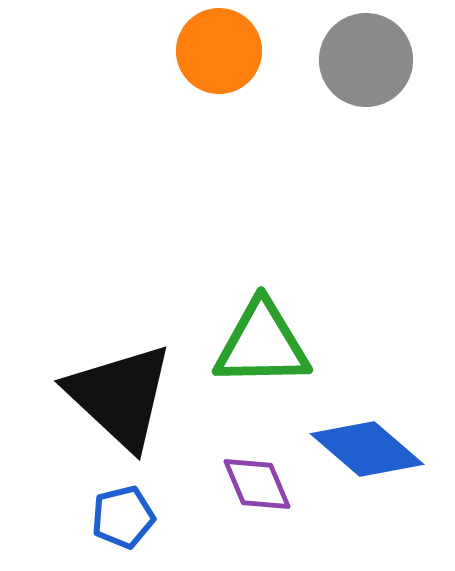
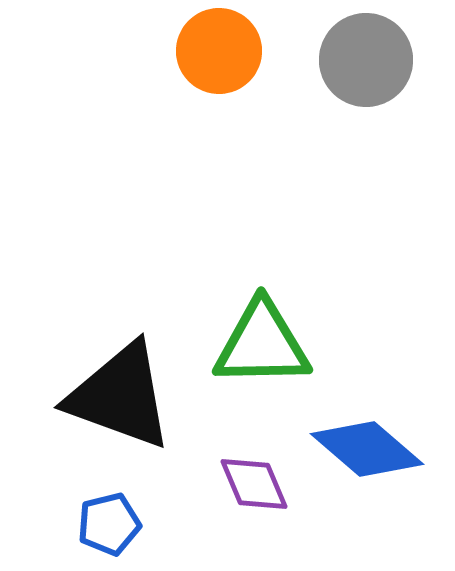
black triangle: rotated 23 degrees counterclockwise
purple diamond: moved 3 px left
blue pentagon: moved 14 px left, 7 px down
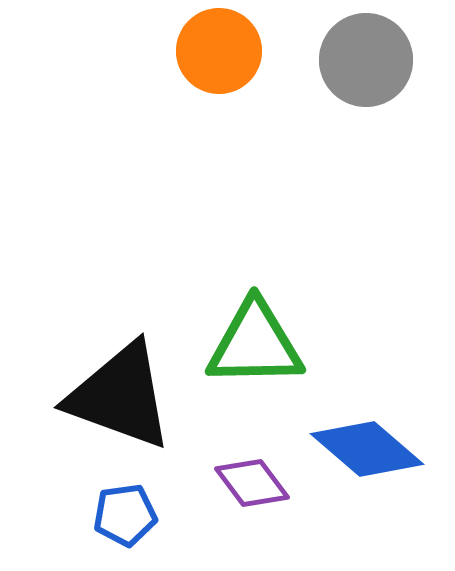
green triangle: moved 7 px left
purple diamond: moved 2 px left, 1 px up; rotated 14 degrees counterclockwise
blue pentagon: moved 16 px right, 9 px up; rotated 6 degrees clockwise
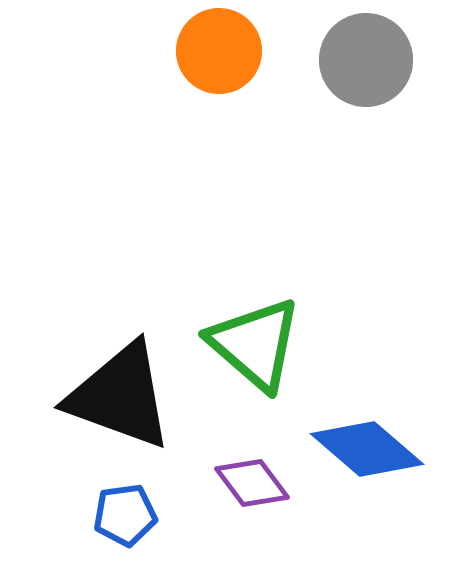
green triangle: rotated 42 degrees clockwise
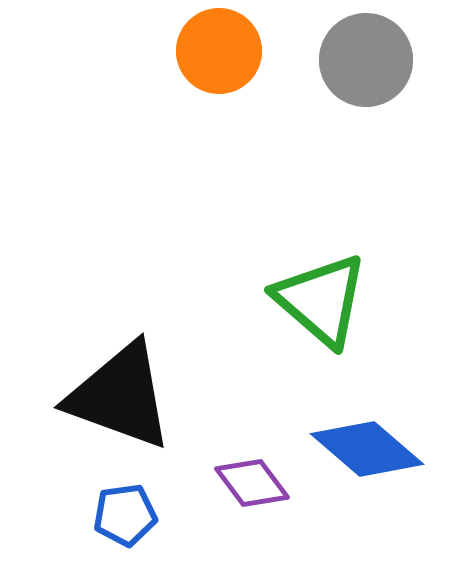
green triangle: moved 66 px right, 44 px up
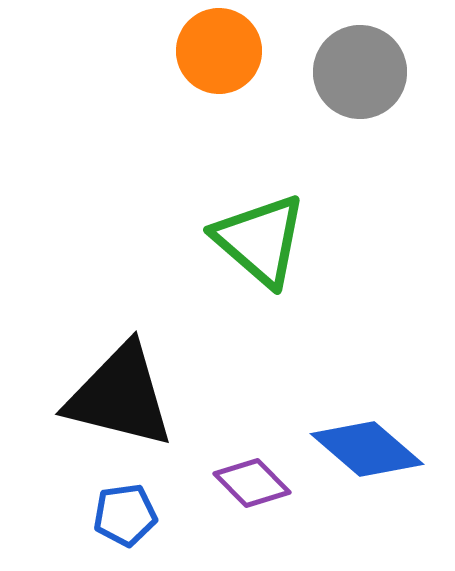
gray circle: moved 6 px left, 12 px down
green triangle: moved 61 px left, 60 px up
black triangle: rotated 6 degrees counterclockwise
purple diamond: rotated 8 degrees counterclockwise
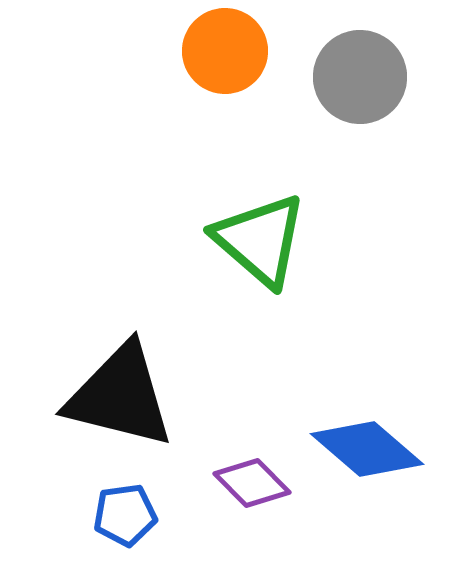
orange circle: moved 6 px right
gray circle: moved 5 px down
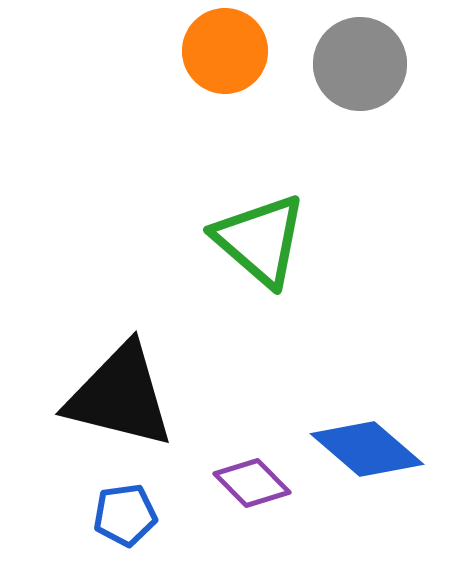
gray circle: moved 13 px up
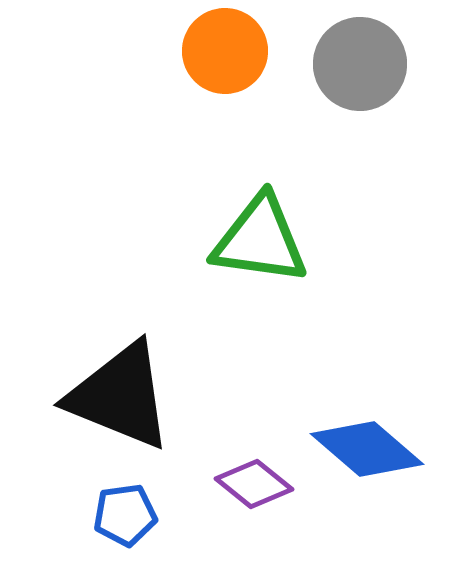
green triangle: rotated 33 degrees counterclockwise
black triangle: rotated 8 degrees clockwise
purple diamond: moved 2 px right, 1 px down; rotated 6 degrees counterclockwise
